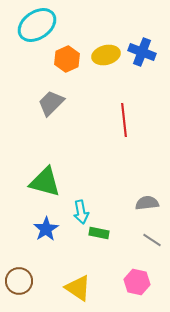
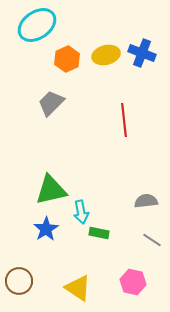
blue cross: moved 1 px down
green triangle: moved 6 px right, 8 px down; rotated 28 degrees counterclockwise
gray semicircle: moved 1 px left, 2 px up
pink hexagon: moved 4 px left
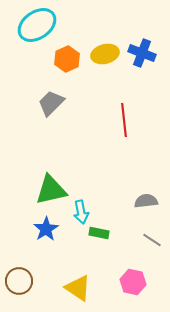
yellow ellipse: moved 1 px left, 1 px up
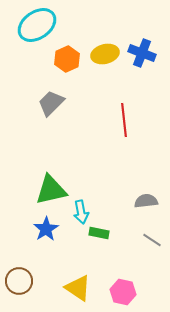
pink hexagon: moved 10 px left, 10 px down
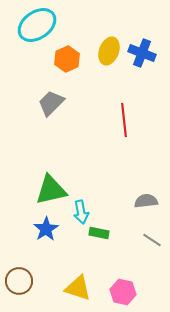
yellow ellipse: moved 4 px right, 3 px up; rotated 56 degrees counterclockwise
yellow triangle: rotated 16 degrees counterclockwise
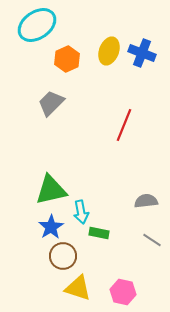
red line: moved 5 px down; rotated 28 degrees clockwise
blue star: moved 5 px right, 2 px up
brown circle: moved 44 px right, 25 px up
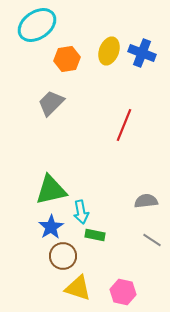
orange hexagon: rotated 15 degrees clockwise
green rectangle: moved 4 px left, 2 px down
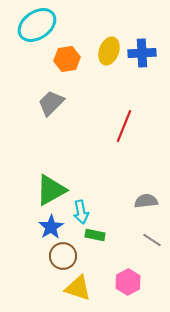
blue cross: rotated 24 degrees counterclockwise
red line: moved 1 px down
green triangle: rotated 16 degrees counterclockwise
pink hexagon: moved 5 px right, 10 px up; rotated 20 degrees clockwise
